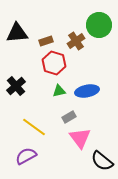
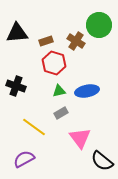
brown cross: rotated 24 degrees counterclockwise
black cross: rotated 30 degrees counterclockwise
gray rectangle: moved 8 px left, 4 px up
purple semicircle: moved 2 px left, 3 px down
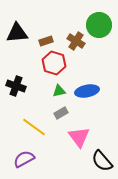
pink triangle: moved 1 px left, 1 px up
black semicircle: rotated 10 degrees clockwise
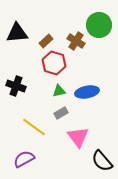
brown rectangle: rotated 24 degrees counterclockwise
blue ellipse: moved 1 px down
pink triangle: moved 1 px left
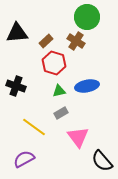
green circle: moved 12 px left, 8 px up
blue ellipse: moved 6 px up
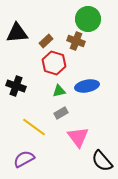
green circle: moved 1 px right, 2 px down
brown cross: rotated 12 degrees counterclockwise
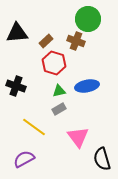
gray rectangle: moved 2 px left, 4 px up
black semicircle: moved 2 px up; rotated 25 degrees clockwise
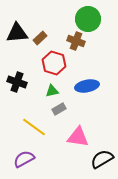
brown rectangle: moved 6 px left, 3 px up
black cross: moved 1 px right, 4 px up
green triangle: moved 7 px left
pink triangle: rotated 45 degrees counterclockwise
black semicircle: rotated 75 degrees clockwise
